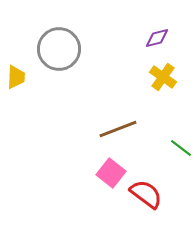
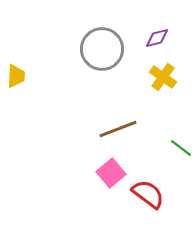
gray circle: moved 43 px right
yellow trapezoid: moved 1 px up
pink square: rotated 12 degrees clockwise
red semicircle: moved 2 px right
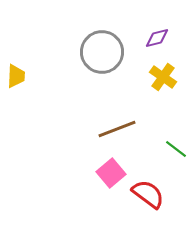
gray circle: moved 3 px down
brown line: moved 1 px left
green line: moved 5 px left, 1 px down
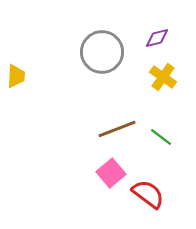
green line: moved 15 px left, 12 px up
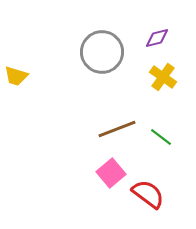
yellow trapezoid: rotated 105 degrees clockwise
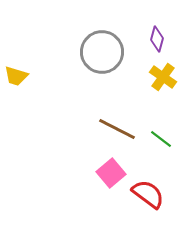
purple diamond: moved 1 px down; rotated 60 degrees counterclockwise
brown line: rotated 48 degrees clockwise
green line: moved 2 px down
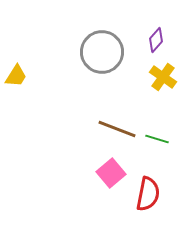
purple diamond: moved 1 px left, 1 px down; rotated 25 degrees clockwise
yellow trapezoid: rotated 75 degrees counterclockwise
brown line: rotated 6 degrees counterclockwise
green line: moved 4 px left; rotated 20 degrees counterclockwise
red semicircle: rotated 64 degrees clockwise
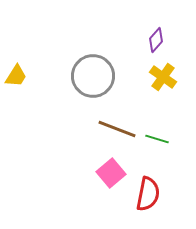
gray circle: moved 9 px left, 24 px down
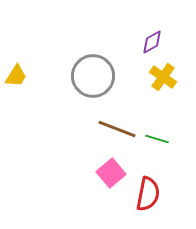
purple diamond: moved 4 px left, 2 px down; rotated 20 degrees clockwise
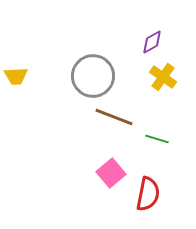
yellow trapezoid: rotated 55 degrees clockwise
brown line: moved 3 px left, 12 px up
